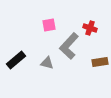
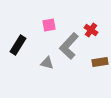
red cross: moved 1 px right, 2 px down; rotated 16 degrees clockwise
black rectangle: moved 2 px right, 15 px up; rotated 18 degrees counterclockwise
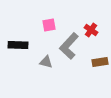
black rectangle: rotated 60 degrees clockwise
gray triangle: moved 1 px left, 1 px up
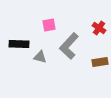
red cross: moved 8 px right, 2 px up
black rectangle: moved 1 px right, 1 px up
gray triangle: moved 6 px left, 5 px up
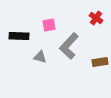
red cross: moved 3 px left, 10 px up
black rectangle: moved 8 px up
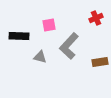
red cross: rotated 32 degrees clockwise
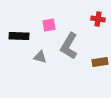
red cross: moved 2 px right, 1 px down; rotated 32 degrees clockwise
gray L-shape: rotated 12 degrees counterclockwise
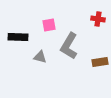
black rectangle: moved 1 px left, 1 px down
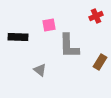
red cross: moved 2 px left, 3 px up; rotated 32 degrees counterclockwise
gray L-shape: rotated 32 degrees counterclockwise
gray triangle: moved 13 px down; rotated 24 degrees clockwise
brown rectangle: rotated 49 degrees counterclockwise
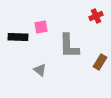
pink square: moved 8 px left, 2 px down
